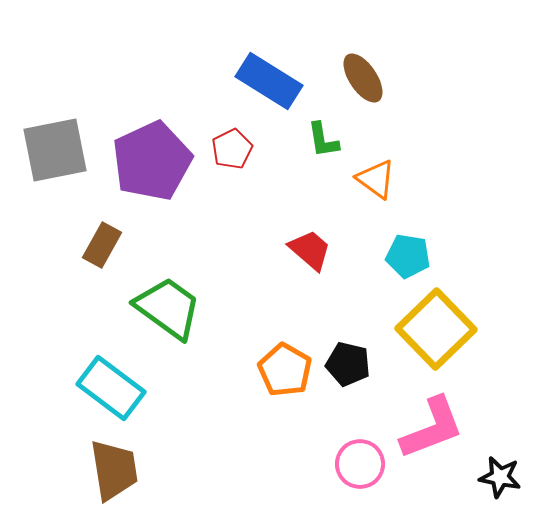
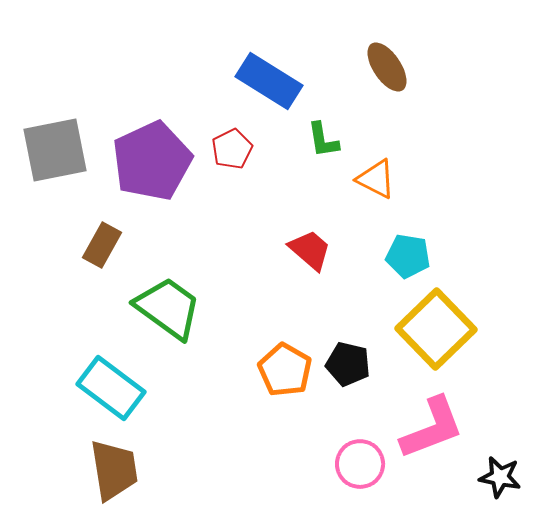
brown ellipse: moved 24 px right, 11 px up
orange triangle: rotated 9 degrees counterclockwise
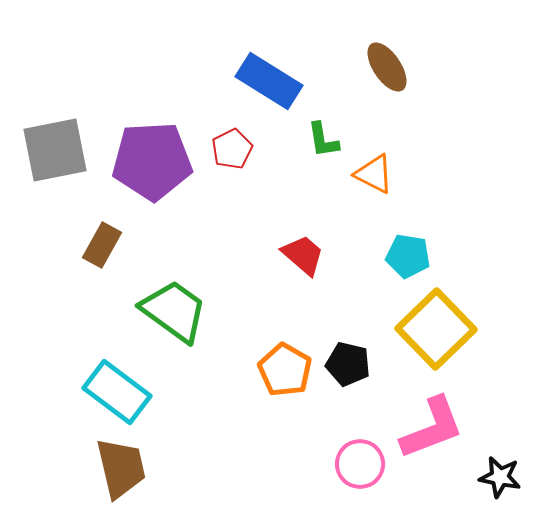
purple pentagon: rotated 22 degrees clockwise
orange triangle: moved 2 px left, 5 px up
red trapezoid: moved 7 px left, 5 px down
green trapezoid: moved 6 px right, 3 px down
cyan rectangle: moved 6 px right, 4 px down
brown trapezoid: moved 7 px right, 2 px up; rotated 4 degrees counterclockwise
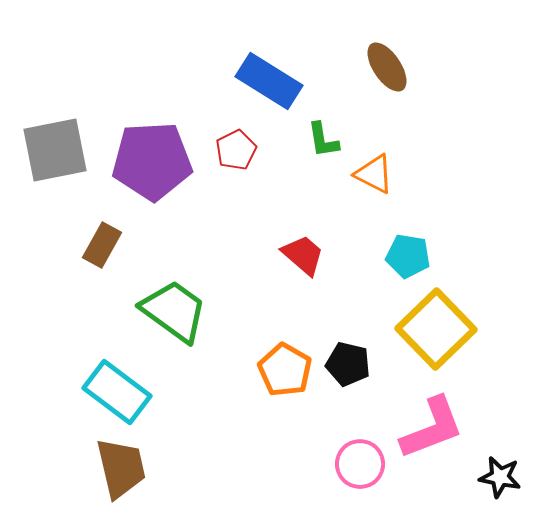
red pentagon: moved 4 px right, 1 px down
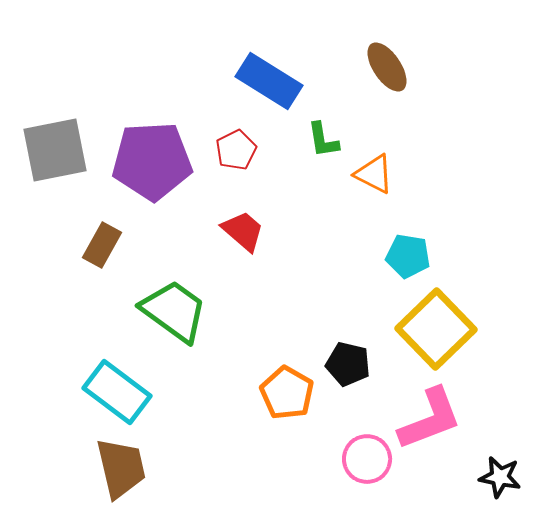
red trapezoid: moved 60 px left, 24 px up
orange pentagon: moved 2 px right, 23 px down
pink L-shape: moved 2 px left, 9 px up
pink circle: moved 7 px right, 5 px up
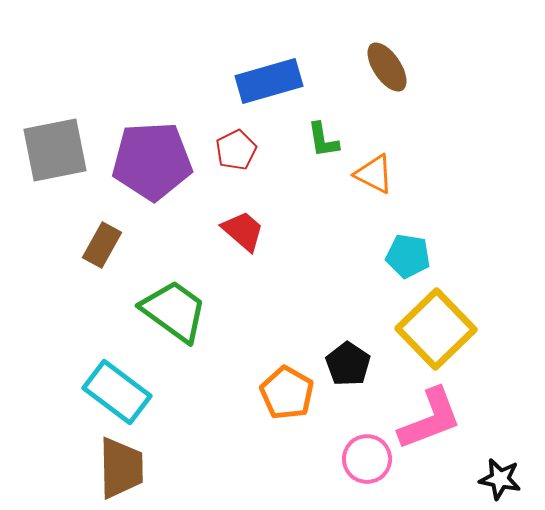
blue rectangle: rotated 48 degrees counterclockwise
black pentagon: rotated 21 degrees clockwise
brown trapezoid: rotated 12 degrees clockwise
black star: moved 2 px down
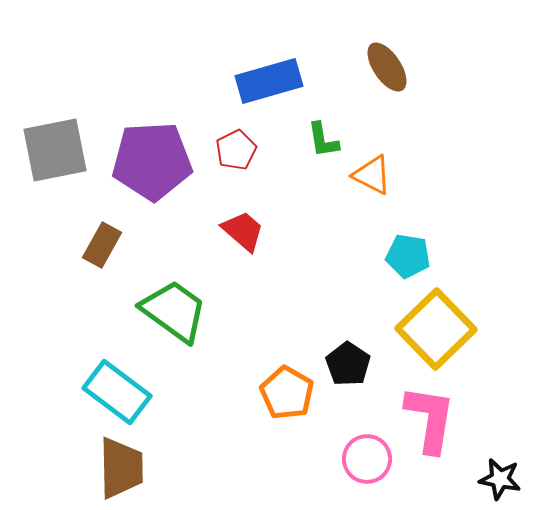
orange triangle: moved 2 px left, 1 px down
pink L-shape: rotated 60 degrees counterclockwise
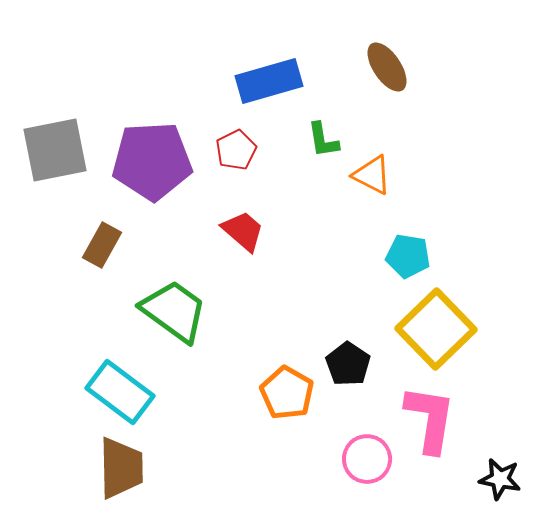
cyan rectangle: moved 3 px right
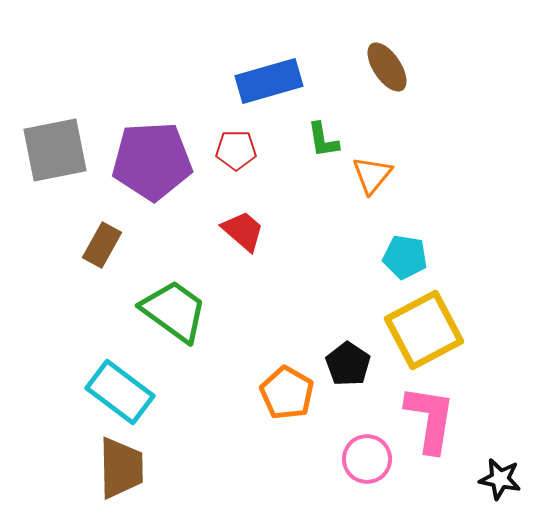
red pentagon: rotated 27 degrees clockwise
orange triangle: rotated 42 degrees clockwise
cyan pentagon: moved 3 px left, 1 px down
yellow square: moved 12 px left, 1 px down; rotated 16 degrees clockwise
